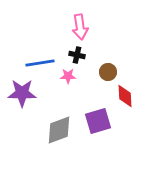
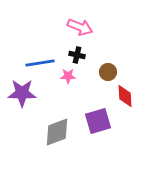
pink arrow: rotated 60 degrees counterclockwise
gray diamond: moved 2 px left, 2 px down
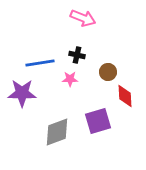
pink arrow: moved 3 px right, 9 px up
pink star: moved 2 px right, 3 px down
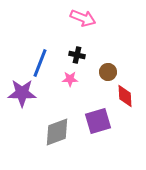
blue line: rotated 60 degrees counterclockwise
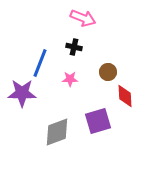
black cross: moved 3 px left, 8 px up
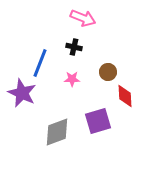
pink star: moved 2 px right
purple star: rotated 24 degrees clockwise
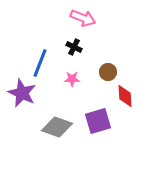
black cross: rotated 14 degrees clockwise
gray diamond: moved 5 px up; rotated 40 degrees clockwise
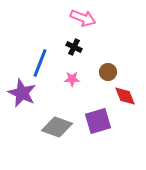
red diamond: rotated 20 degrees counterclockwise
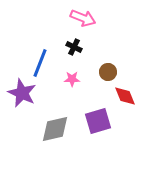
gray diamond: moved 2 px left, 2 px down; rotated 32 degrees counterclockwise
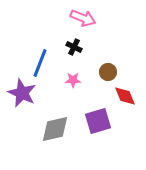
pink star: moved 1 px right, 1 px down
